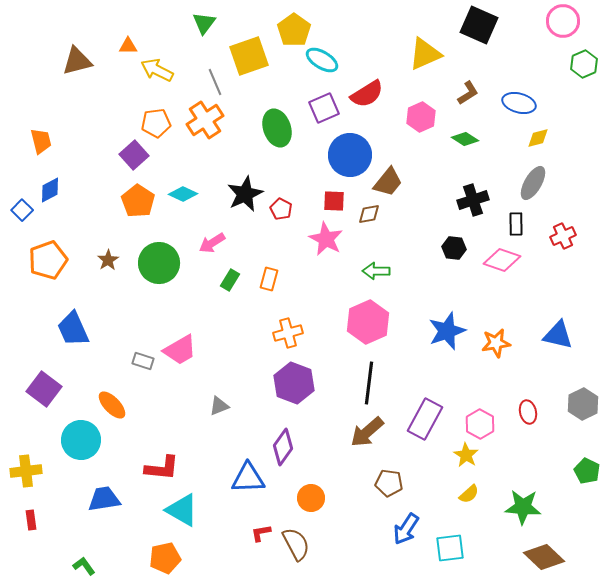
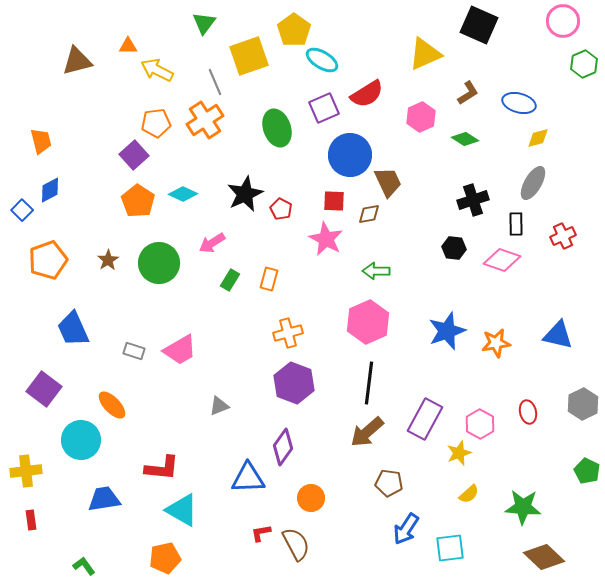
brown trapezoid at (388, 182): rotated 64 degrees counterclockwise
gray rectangle at (143, 361): moved 9 px left, 10 px up
yellow star at (466, 455): moved 7 px left, 2 px up; rotated 20 degrees clockwise
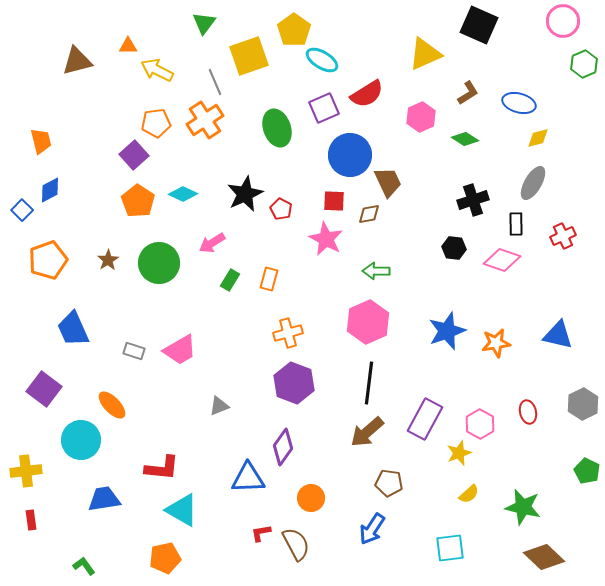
green star at (523, 507): rotated 9 degrees clockwise
blue arrow at (406, 529): moved 34 px left
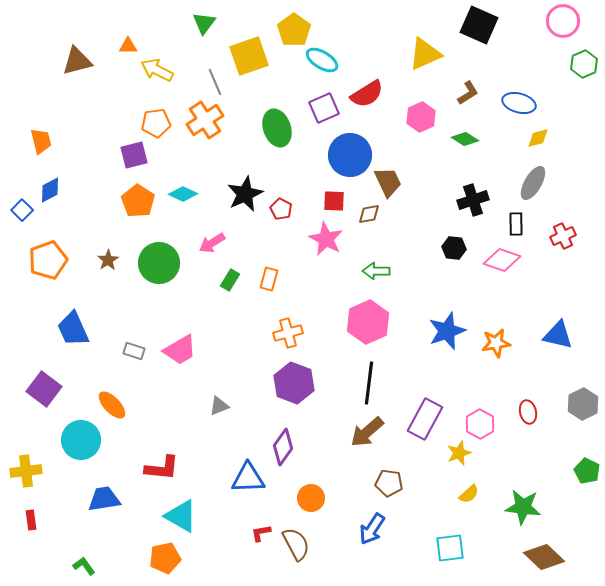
purple square at (134, 155): rotated 28 degrees clockwise
green star at (523, 507): rotated 6 degrees counterclockwise
cyan triangle at (182, 510): moved 1 px left, 6 px down
